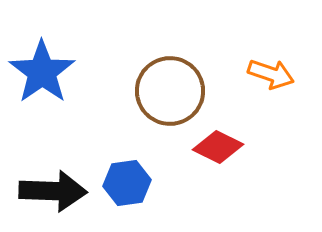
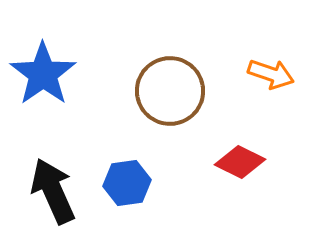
blue star: moved 1 px right, 2 px down
red diamond: moved 22 px right, 15 px down
black arrow: rotated 116 degrees counterclockwise
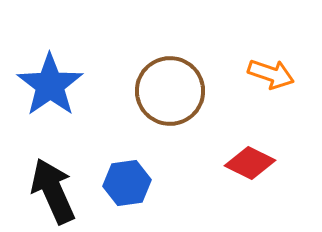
blue star: moved 7 px right, 11 px down
red diamond: moved 10 px right, 1 px down
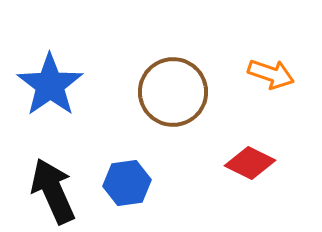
brown circle: moved 3 px right, 1 px down
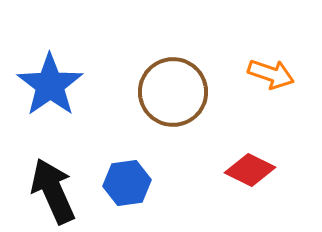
red diamond: moved 7 px down
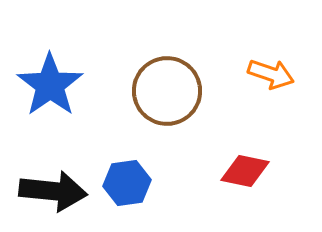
brown circle: moved 6 px left, 1 px up
red diamond: moved 5 px left, 1 px down; rotated 15 degrees counterclockwise
black arrow: rotated 120 degrees clockwise
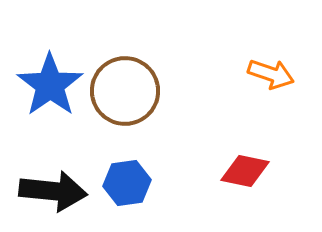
brown circle: moved 42 px left
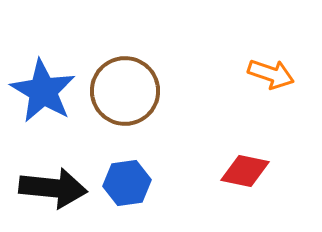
blue star: moved 7 px left, 6 px down; rotated 6 degrees counterclockwise
black arrow: moved 3 px up
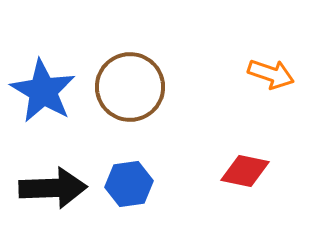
brown circle: moved 5 px right, 4 px up
blue hexagon: moved 2 px right, 1 px down
black arrow: rotated 8 degrees counterclockwise
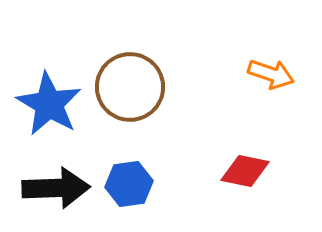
blue star: moved 6 px right, 13 px down
black arrow: moved 3 px right
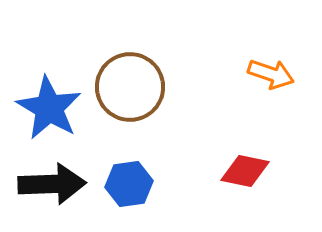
blue star: moved 4 px down
black arrow: moved 4 px left, 4 px up
